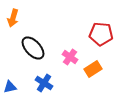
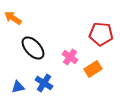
orange arrow: rotated 108 degrees clockwise
blue triangle: moved 8 px right
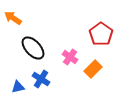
red pentagon: rotated 30 degrees clockwise
orange rectangle: rotated 12 degrees counterclockwise
blue cross: moved 3 px left, 4 px up
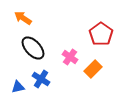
orange arrow: moved 10 px right
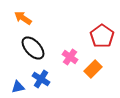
red pentagon: moved 1 px right, 2 px down
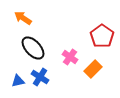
blue cross: moved 1 px left, 2 px up
blue triangle: moved 6 px up
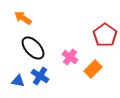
red pentagon: moved 3 px right, 1 px up
blue cross: moved 1 px up
blue triangle: rotated 24 degrees clockwise
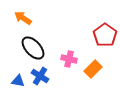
pink cross: moved 1 px left, 2 px down; rotated 21 degrees counterclockwise
